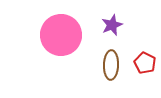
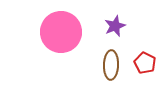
purple star: moved 3 px right, 1 px down
pink circle: moved 3 px up
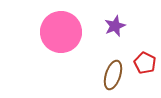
brown ellipse: moved 2 px right, 10 px down; rotated 16 degrees clockwise
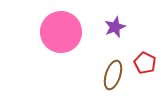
purple star: moved 1 px down
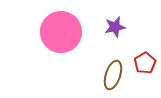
purple star: rotated 10 degrees clockwise
red pentagon: rotated 15 degrees clockwise
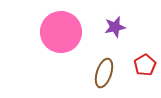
red pentagon: moved 2 px down
brown ellipse: moved 9 px left, 2 px up
